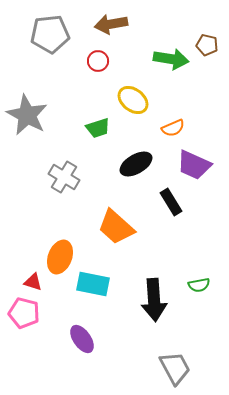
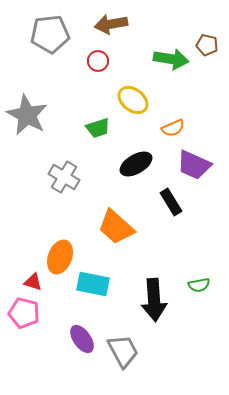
gray trapezoid: moved 52 px left, 17 px up
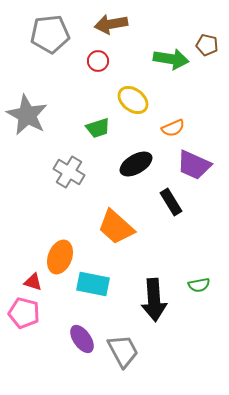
gray cross: moved 5 px right, 5 px up
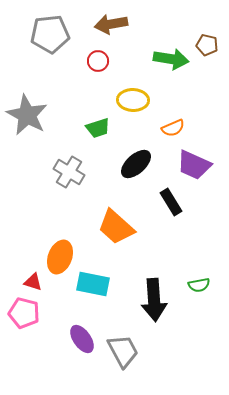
yellow ellipse: rotated 36 degrees counterclockwise
black ellipse: rotated 12 degrees counterclockwise
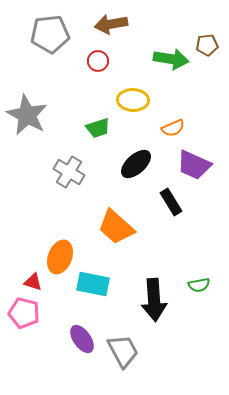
brown pentagon: rotated 20 degrees counterclockwise
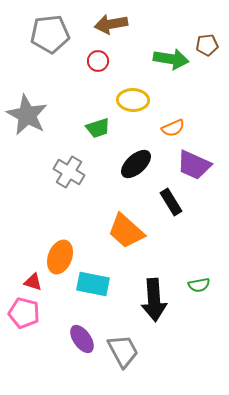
orange trapezoid: moved 10 px right, 4 px down
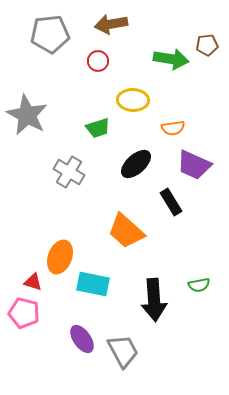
orange semicircle: rotated 15 degrees clockwise
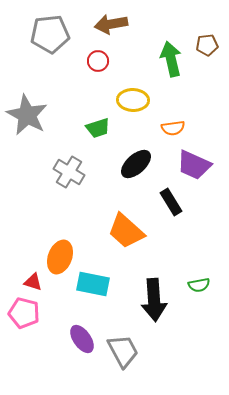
green arrow: rotated 112 degrees counterclockwise
